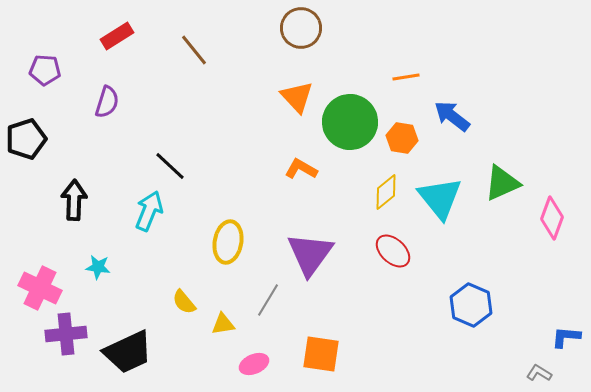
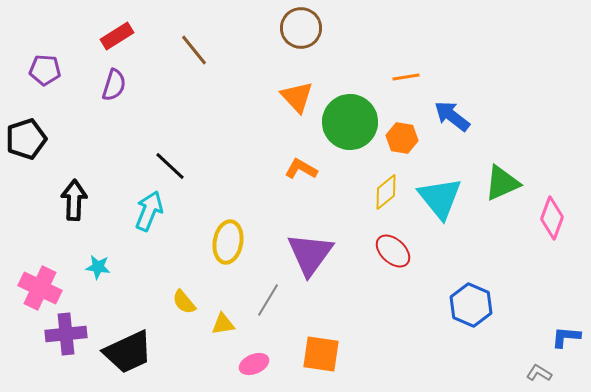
purple semicircle: moved 7 px right, 17 px up
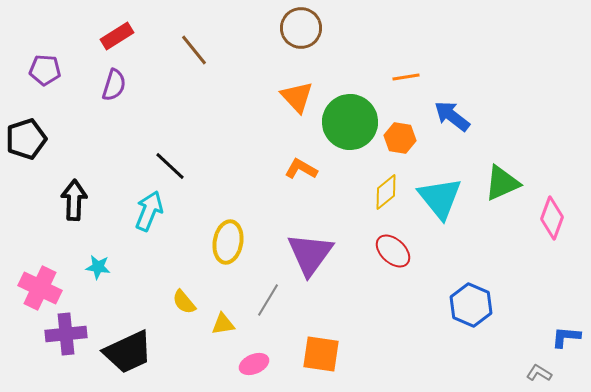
orange hexagon: moved 2 px left
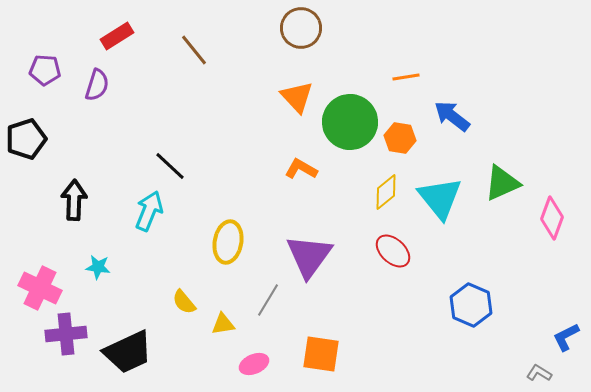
purple semicircle: moved 17 px left
purple triangle: moved 1 px left, 2 px down
blue L-shape: rotated 32 degrees counterclockwise
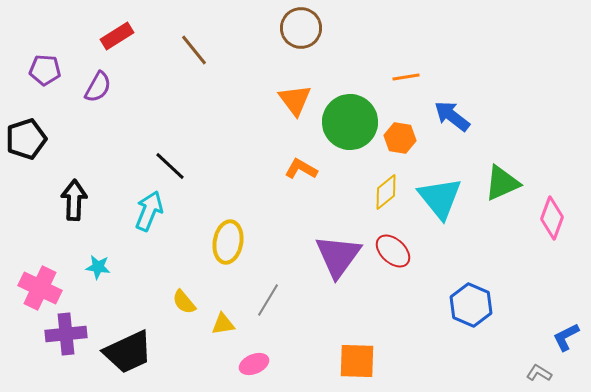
purple semicircle: moved 1 px right, 2 px down; rotated 12 degrees clockwise
orange triangle: moved 2 px left, 3 px down; rotated 6 degrees clockwise
purple triangle: moved 29 px right
orange square: moved 36 px right, 7 px down; rotated 6 degrees counterclockwise
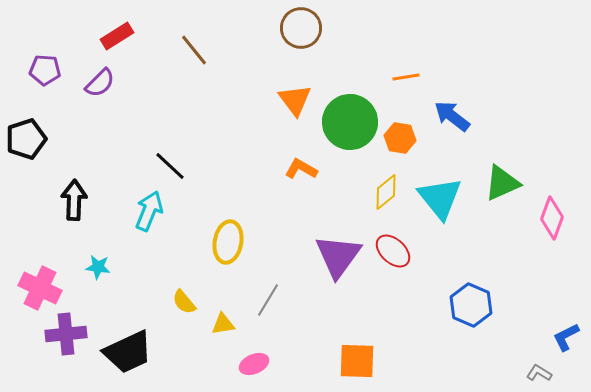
purple semicircle: moved 2 px right, 4 px up; rotated 16 degrees clockwise
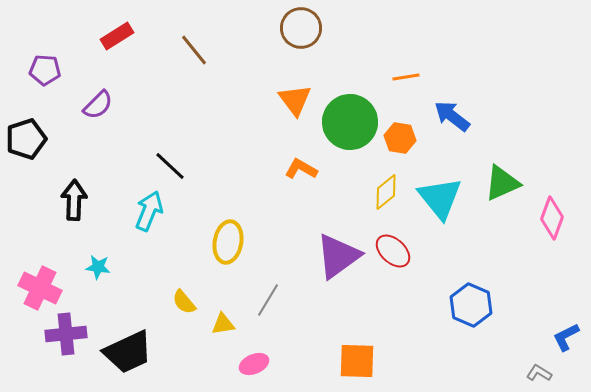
purple semicircle: moved 2 px left, 22 px down
purple triangle: rotated 18 degrees clockwise
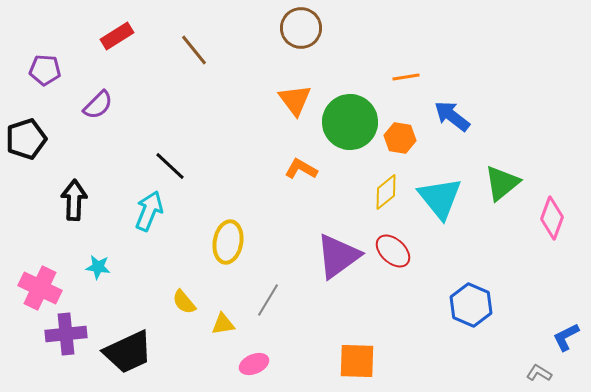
green triangle: rotated 15 degrees counterclockwise
